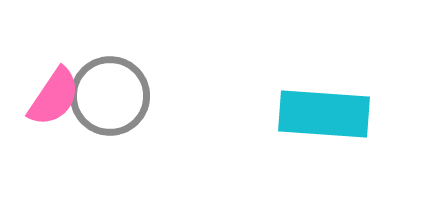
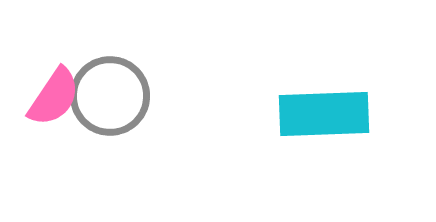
cyan rectangle: rotated 6 degrees counterclockwise
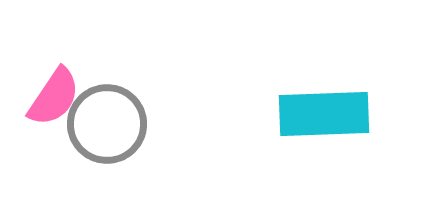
gray circle: moved 3 px left, 28 px down
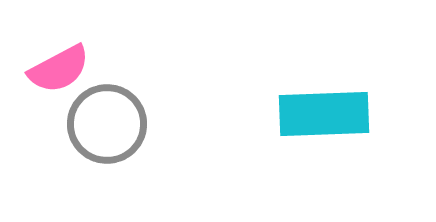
pink semicircle: moved 5 px right, 28 px up; rotated 28 degrees clockwise
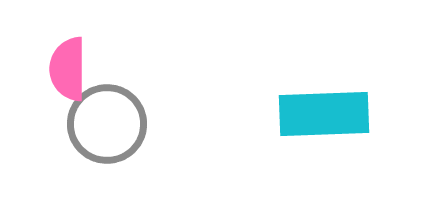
pink semicircle: moved 9 px right; rotated 118 degrees clockwise
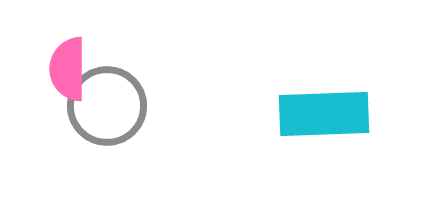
gray circle: moved 18 px up
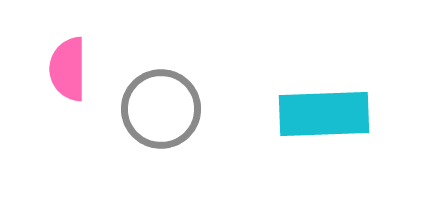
gray circle: moved 54 px right, 3 px down
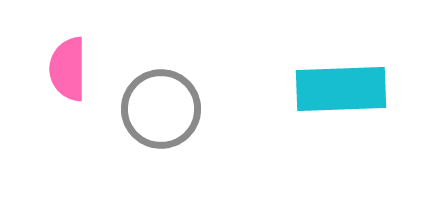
cyan rectangle: moved 17 px right, 25 px up
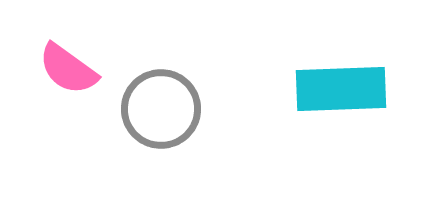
pink semicircle: rotated 54 degrees counterclockwise
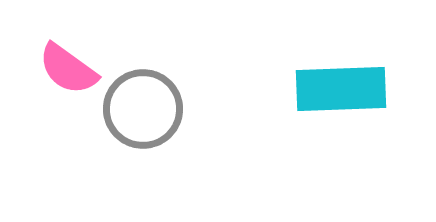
gray circle: moved 18 px left
